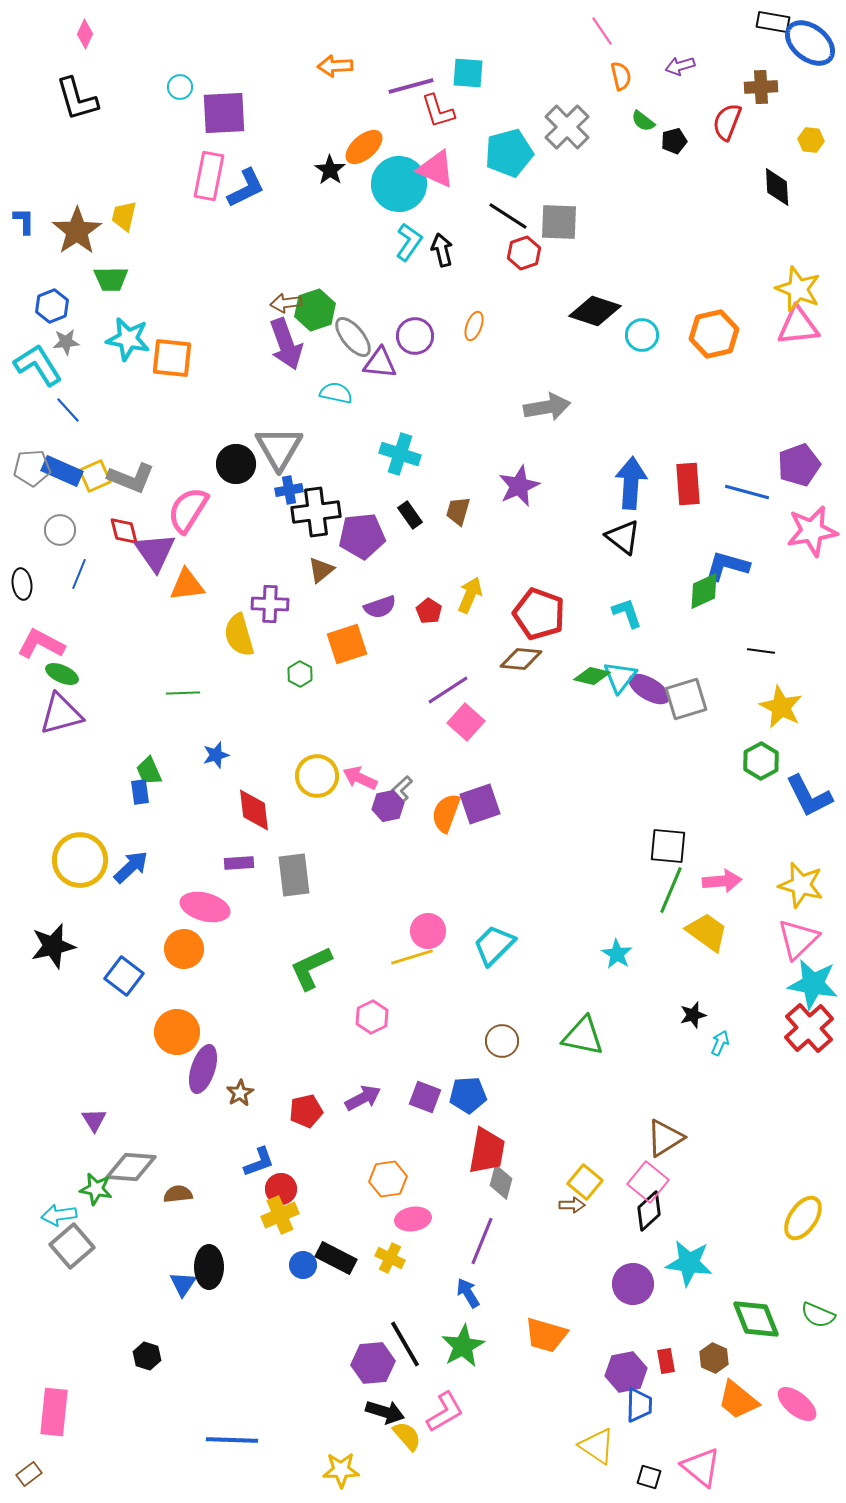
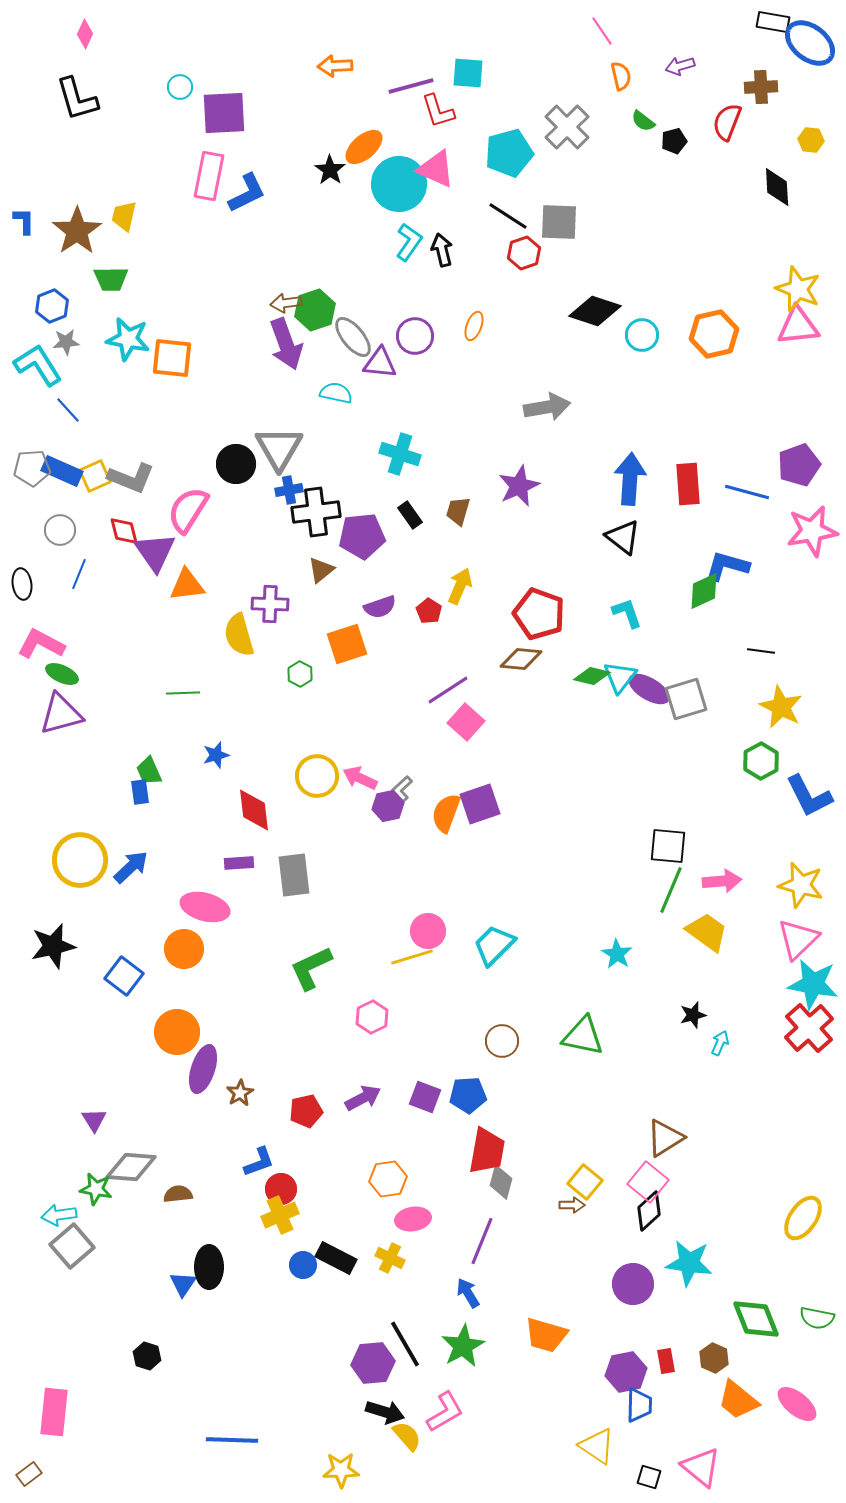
blue L-shape at (246, 188): moved 1 px right, 5 px down
blue arrow at (631, 483): moved 1 px left, 4 px up
yellow arrow at (470, 595): moved 10 px left, 9 px up
green semicircle at (818, 1315): moved 1 px left, 3 px down; rotated 12 degrees counterclockwise
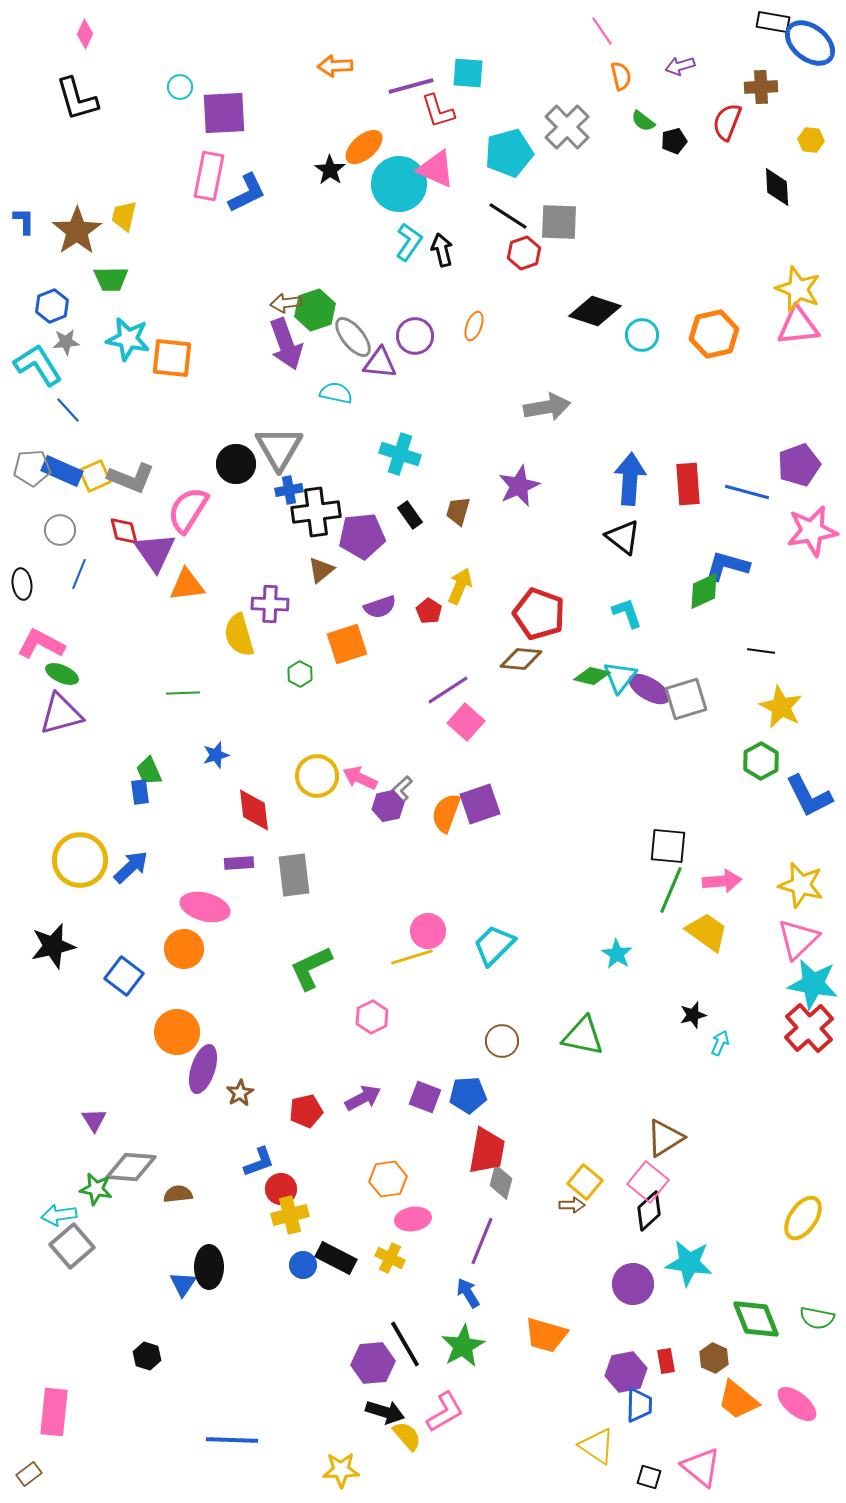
yellow cross at (280, 1215): moved 10 px right; rotated 9 degrees clockwise
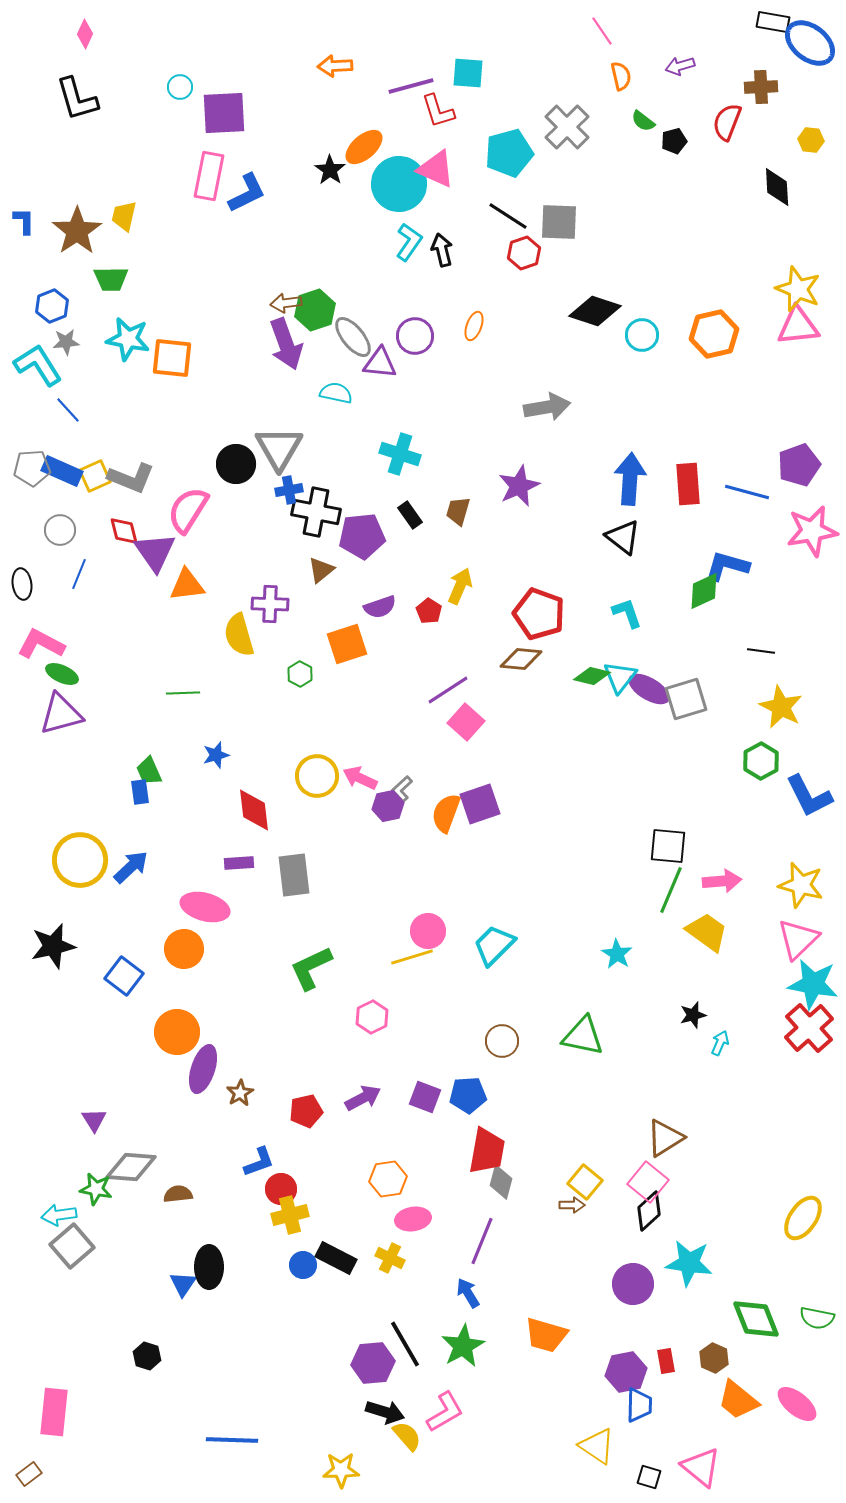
black cross at (316, 512): rotated 18 degrees clockwise
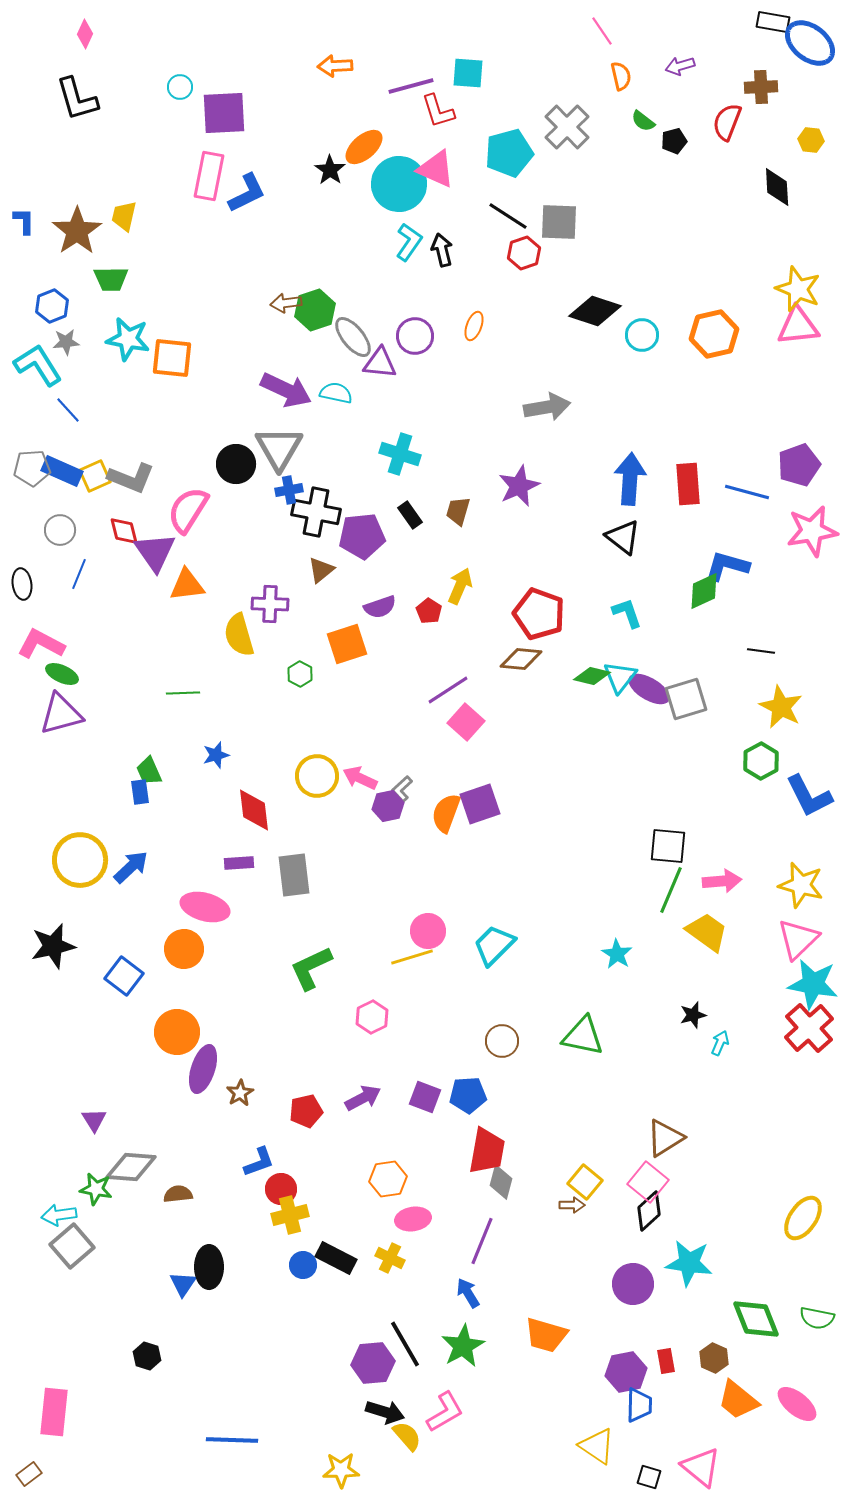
purple arrow at (286, 344): moved 46 px down; rotated 45 degrees counterclockwise
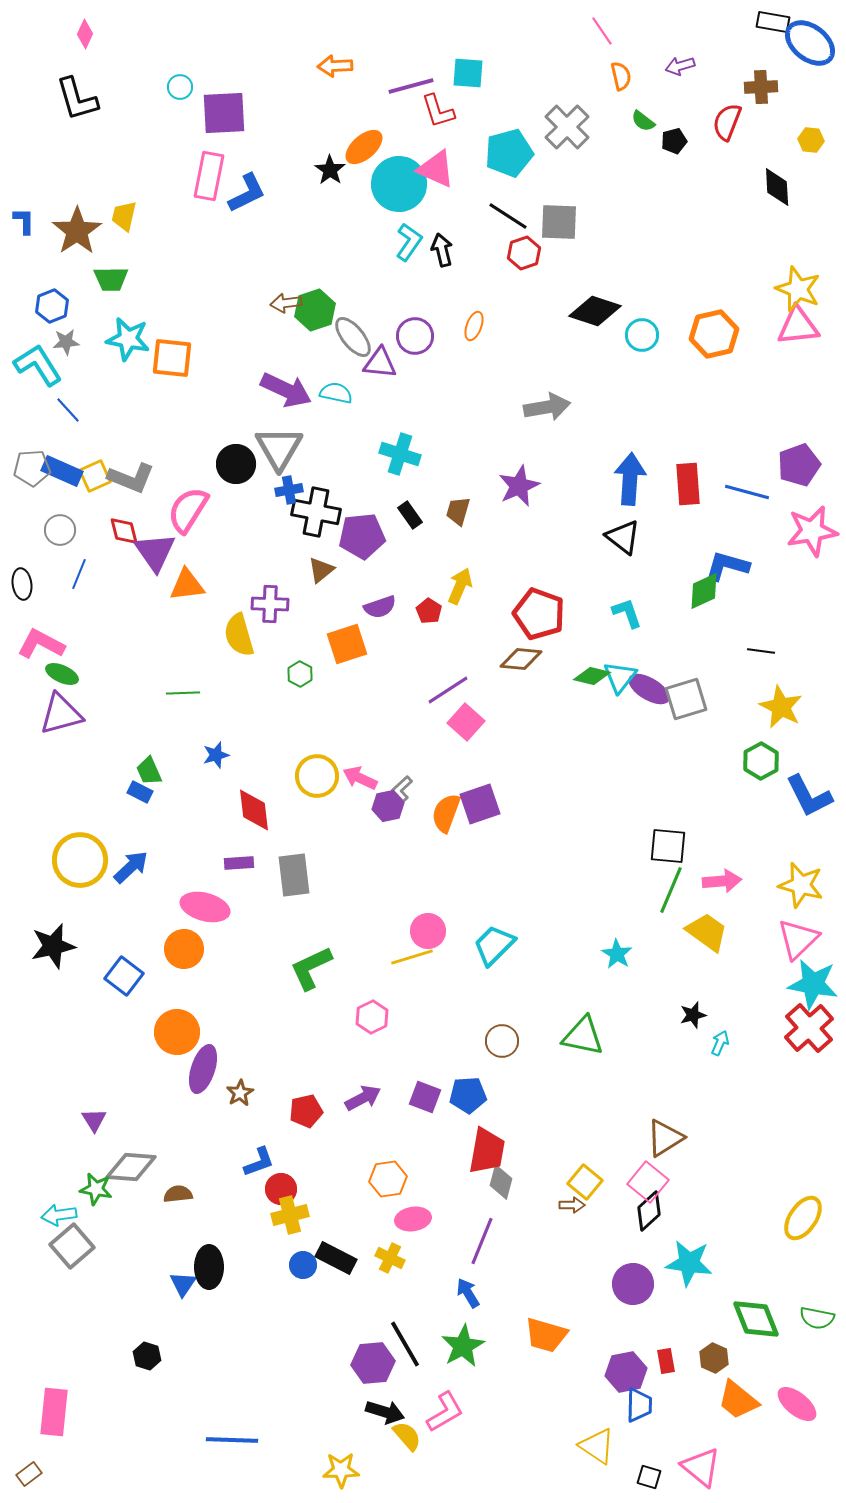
blue rectangle at (140, 792): rotated 55 degrees counterclockwise
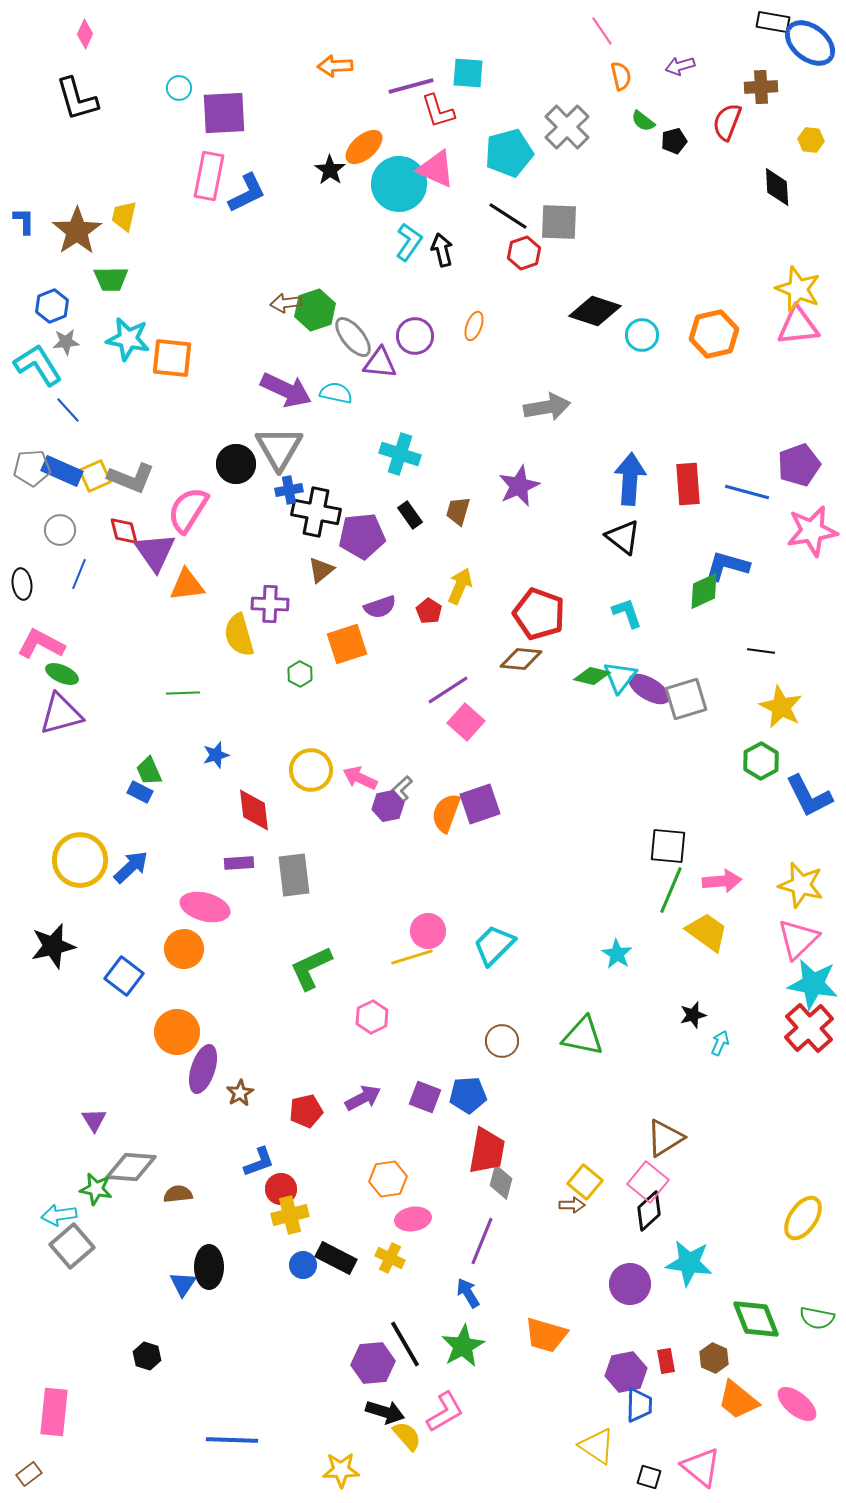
cyan circle at (180, 87): moved 1 px left, 1 px down
yellow circle at (317, 776): moved 6 px left, 6 px up
purple circle at (633, 1284): moved 3 px left
